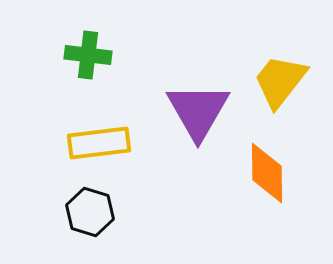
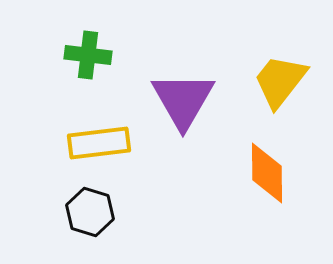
purple triangle: moved 15 px left, 11 px up
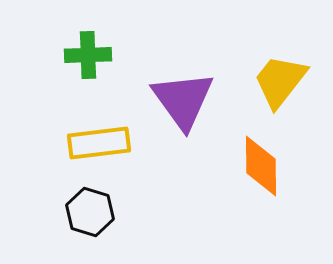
green cross: rotated 9 degrees counterclockwise
purple triangle: rotated 6 degrees counterclockwise
orange diamond: moved 6 px left, 7 px up
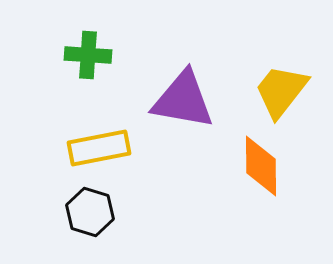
green cross: rotated 6 degrees clockwise
yellow trapezoid: moved 1 px right, 10 px down
purple triangle: rotated 44 degrees counterclockwise
yellow rectangle: moved 5 px down; rotated 4 degrees counterclockwise
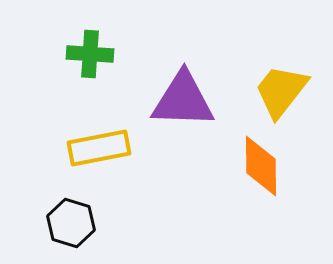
green cross: moved 2 px right, 1 px up
purple triangle: rotated 8 degrees counterclockwise
black hexagon: moved 19 px left, 11 px down
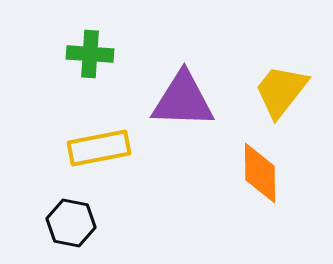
orange diamond: moved 1 px left, 7 px down
black hexagon: rotated 6 degrees counterclockwise
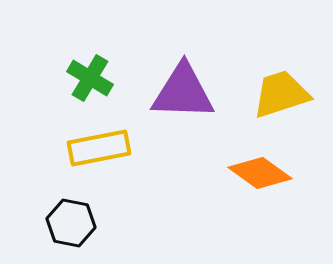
green cross: moved 24 px down; rotated 27 degrees clockwise
yellow trapezoid: moved 3 px down; rotated 34 degrees clockwise
purple triangle: moved 8 px up
orange diamond: rotated 54 degrees counterclockwise
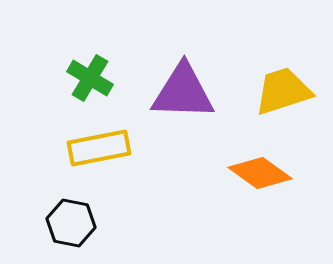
yellow trapezoid: moved 2 px right, 3 px up
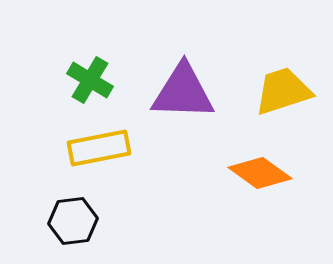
green cross: moved 2 px down
black hexagon: moved 2 px right, 2 px up; rotated 18 degrees counterclockwise
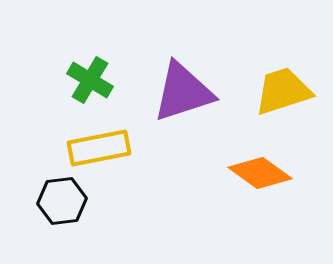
purple triangle: rotated 20 degrees counterclockwise
black hexagon: moved 11 px left, 20 px up
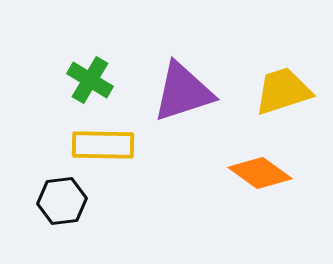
yellow rectangle: moved 4 px right, 3 px up; rotated 12 degrees clockwise
